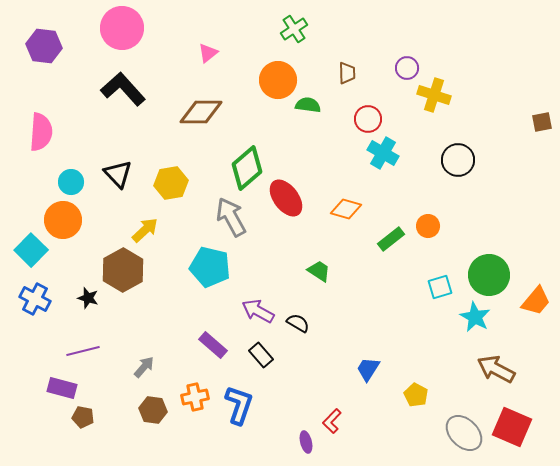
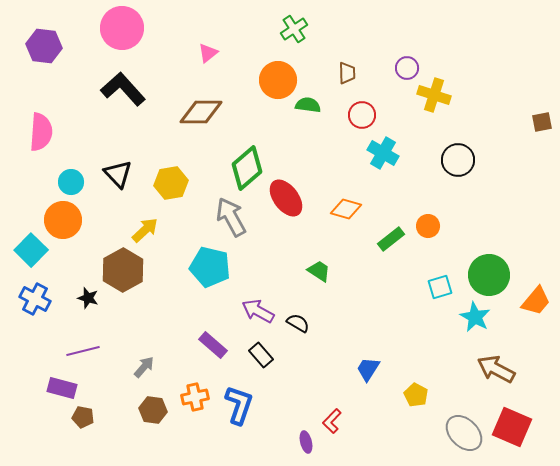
red circle at (368, 119): moved 6 px left, 4 px up
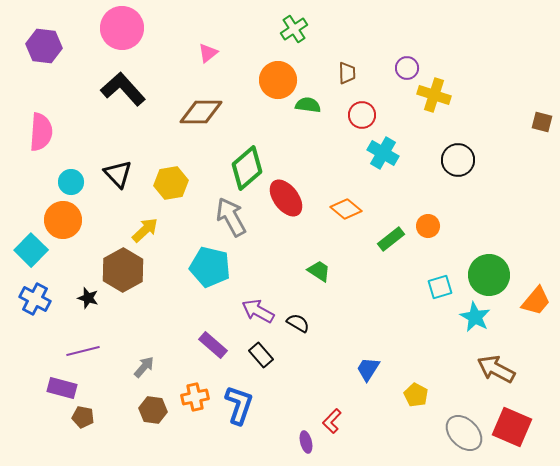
brown square at (542, 122): rotated 25 degrees clockwise
orange diamond at (346, 209): rotated 24 degrees clockwise
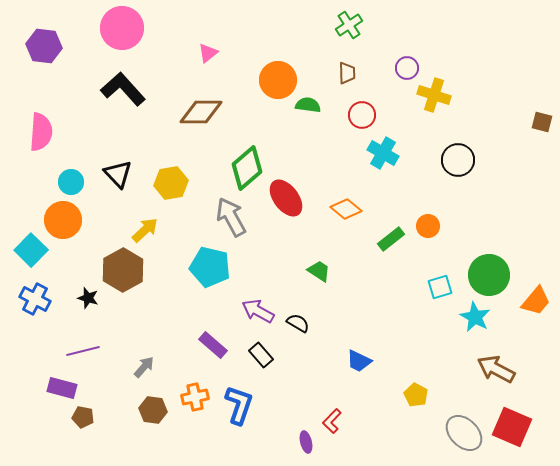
green cross at (294, 29): moved 55 px right, 4 px up
blue trapezoid at (368, 369): moved 9 px left, 8 px up; rotated 96 degrees counterclockwise
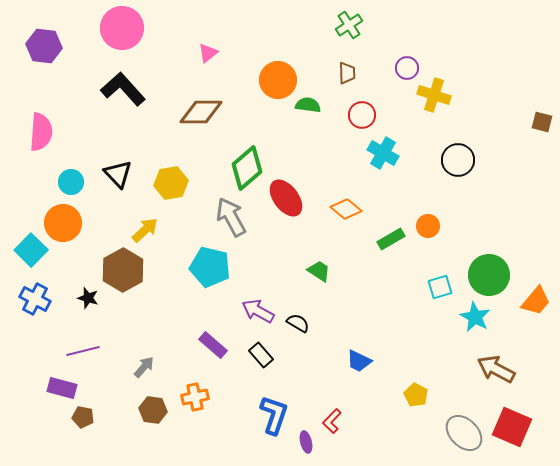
orange circle at (63, 220): moved 3 px down
green rectangle at (391, 239): rotated 8 degrees clockwise
blue L-shape at (239, 405): moved 35 px right, 10 px down
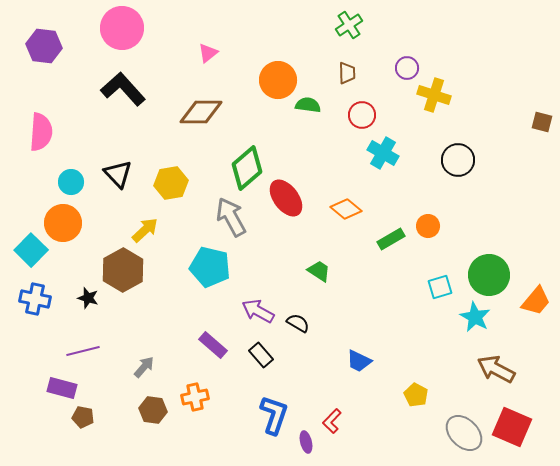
blue cross at (35, 299): rotated 16 degrees counterclockwise
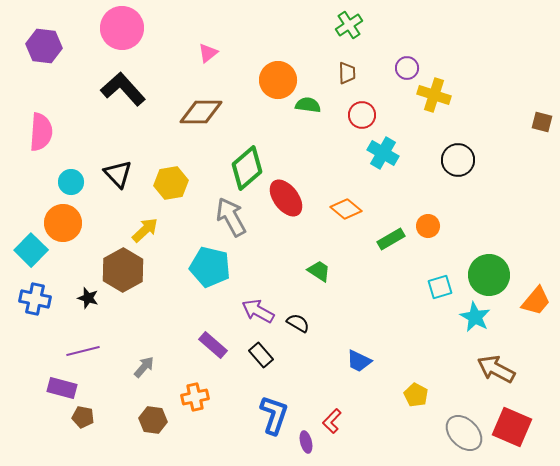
brown hexagon at (153, 410): moved 10 px down
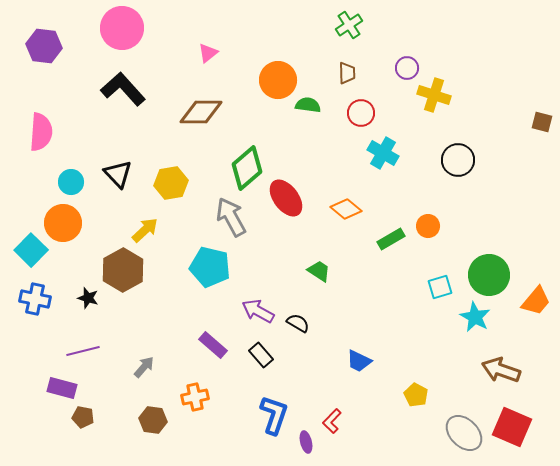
red circle at (362, 115): moved 1 px left, 2 px up
brown arrow at (496, 369): moved 5 px right, 1 px down; rotated 9 degrees counterclockwise
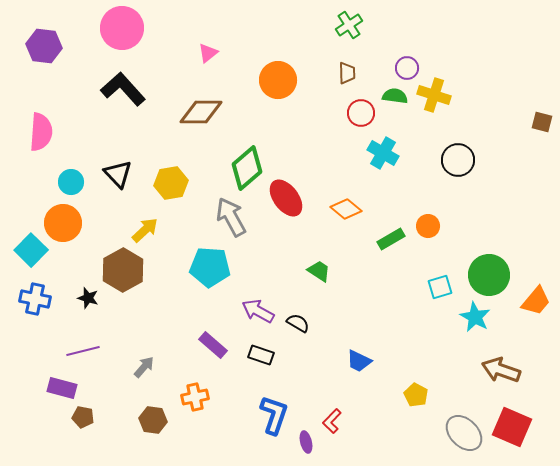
green semicircle at (308, 105): moved 87 px right, 9 px up
cyan pentagon at (210, 267): rotated 9 degrees counterclockwise
black rectangle at (261, 355): rotated 30 degrees counterclockwise
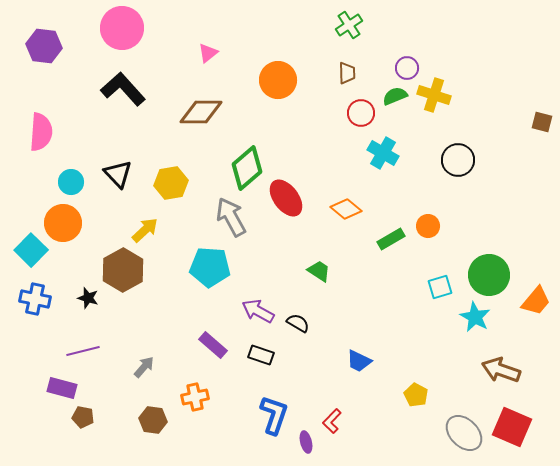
green semicircle at (395, 96): rotated 30 degrees counterclockwise
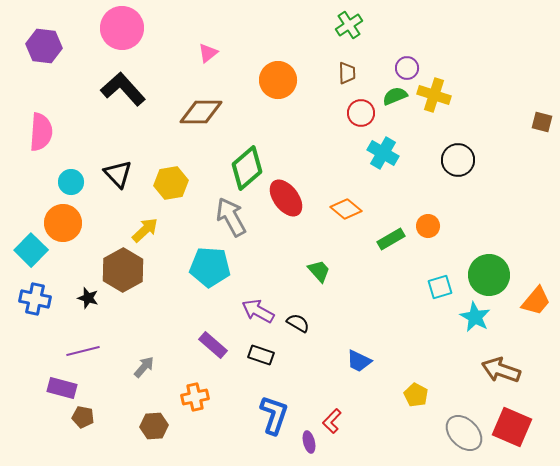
green trapezoid at (319, 271): rotated 15 degrees clockwise
brown hexagon at (153, 420): moved 1 px right, 6 px down; rotated 12 degrees counterclockwise
purple ellipse at (306, 442): moved 3 px right
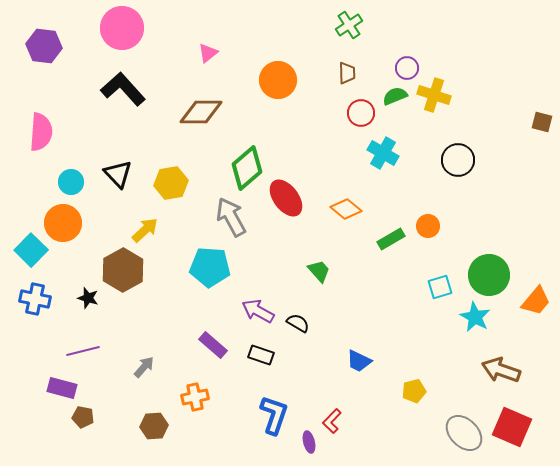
yellow pentagon at (416, 395): moved 2 px left, 4 px up; rotated 30 degrees clockwise
